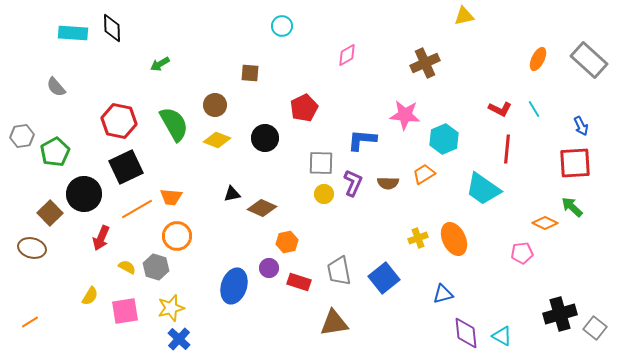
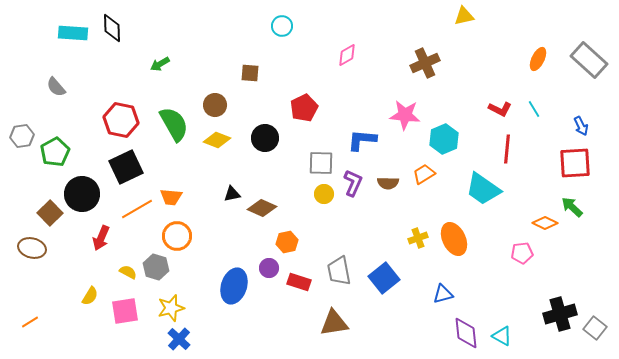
red hexagon at (119, 121): moved 2 px right, 1 px up
black circle at (84, 194): moved 2 px left
yellow semicircle at (127, 267): moved 1 px right, 5 px down
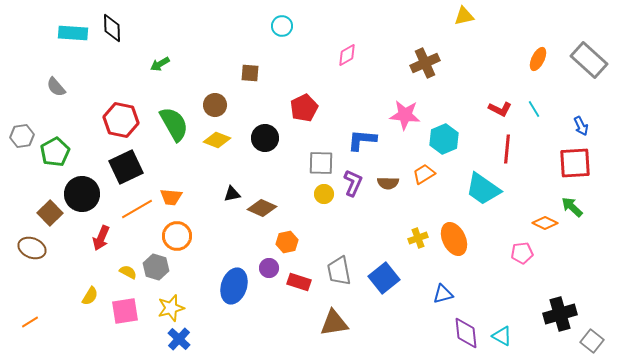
brown ellipse at (32, 248): rotated 8 degrees clockwise
gray square at (595, 328): moved 3 px left, 13 px down
